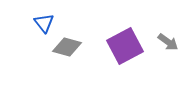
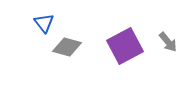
gray arrow: rotated 15 degrees clockwise
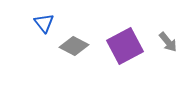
gray diamond: moved 7 px right, 1 px up; rotated 12 degrees clockwise
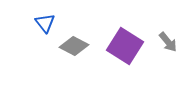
blue triangle: moved 1 px right
purple square: rotated 30 degrees counterclockwise
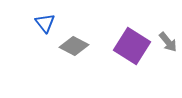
purple square: moved 7 px right
